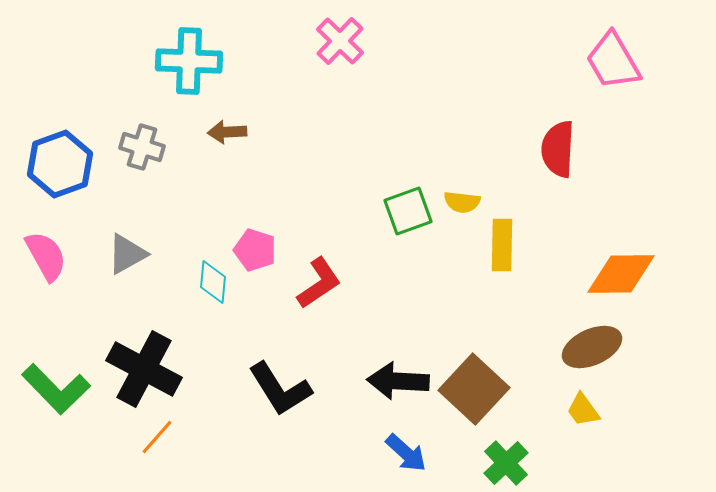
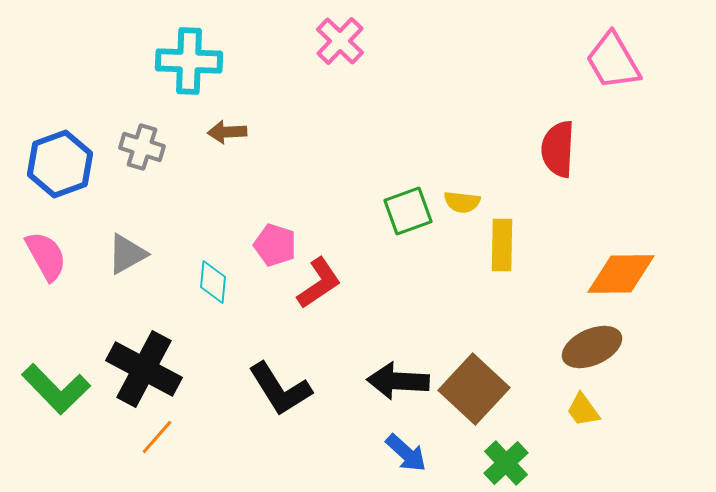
pink pentagon: moved 20 px right, 5 px up
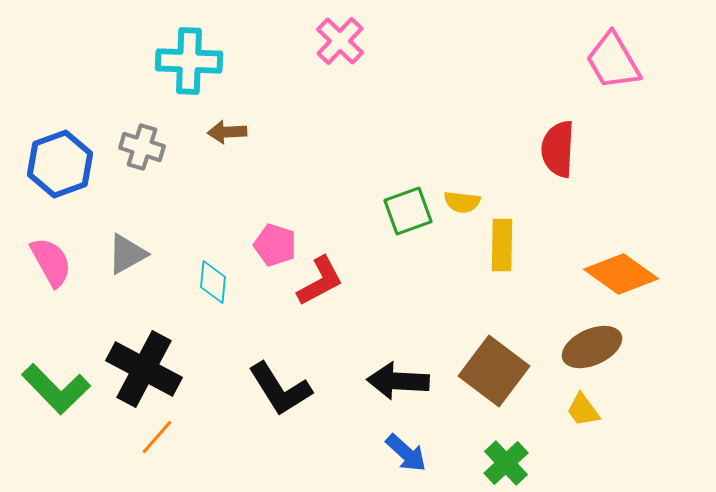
pink semicircle: moved 5 px right, 6 px down
orange diamond: rotated 36 degrees clockwise
red L-shape: moved 1 px right, 2 px up; rotated 6 degrees clockwise
brown square: moved 20 px right, 18 px up; rotated 6 degrees counterclockwise
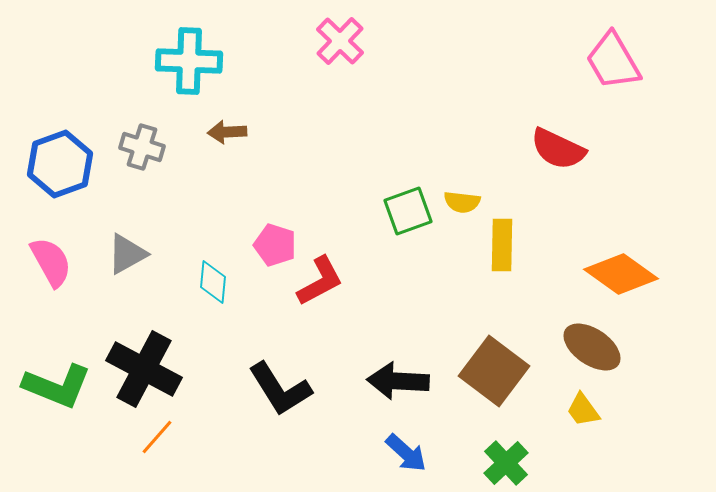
red semicircle: rotated 68 degrees counterclockwise
brown ellipse: rotated 58 degrees clockwise
green L-shape: moved 1 px right, 3 px up; rotated 24 degrees counterclockwise
